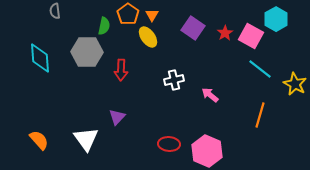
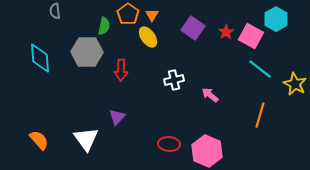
red star: moved 1 px right, 1 px up
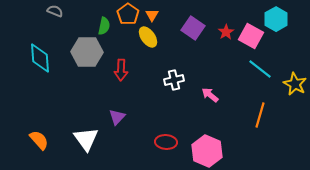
gray semicircle: rotated 119 degrees clockwise
red ellipse: moved 3 px left, 2 px up
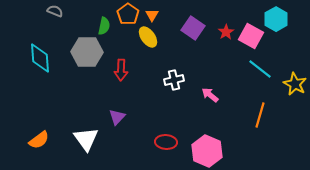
orange semicircle: rotated 95 degrees clockwise
